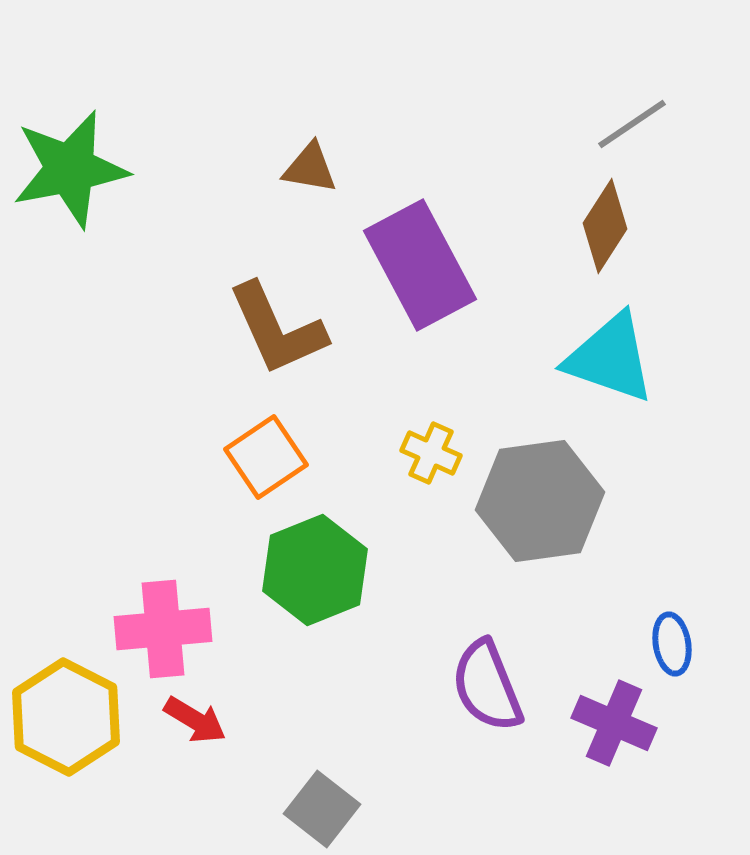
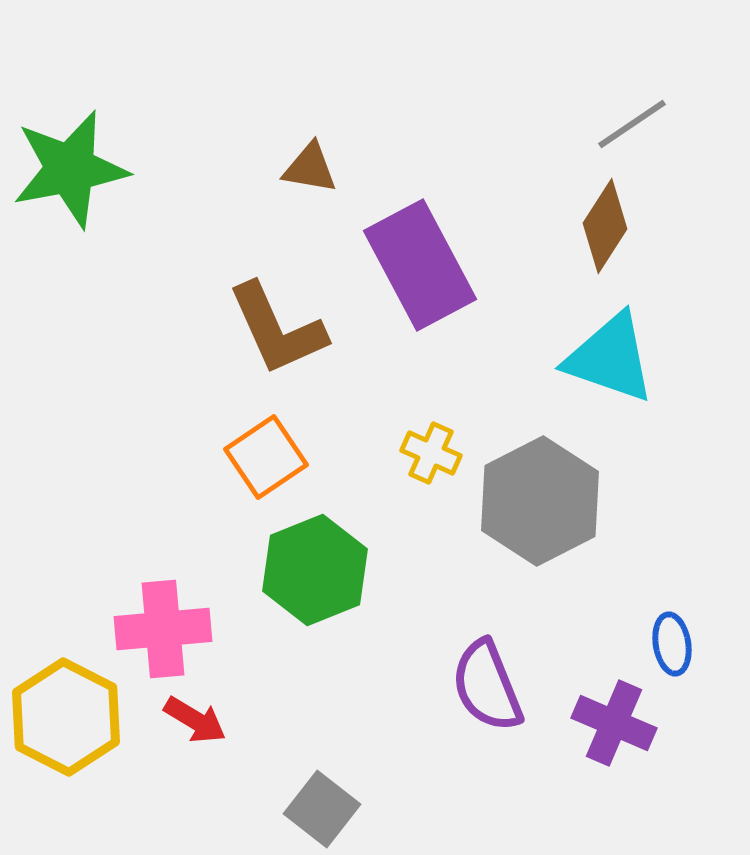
gray hexagon: rotated 19 degrees counterclockwise
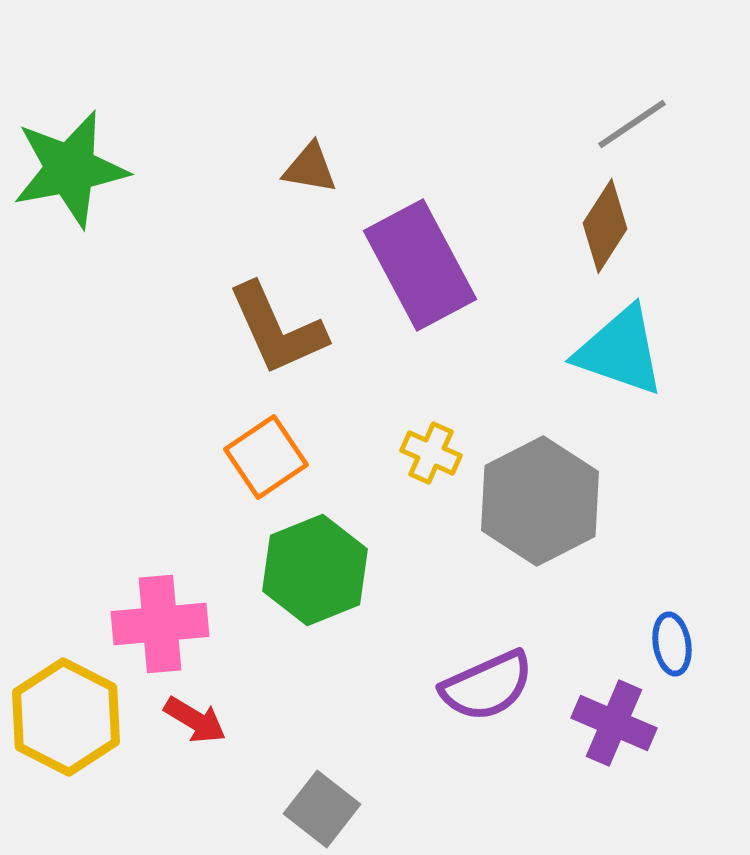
cyan triangle: moved 10 px right, 7 px up
pink cross: moved 3 px left, 5 px up
purple semicircle: rotated 92 degrees counterclockwise
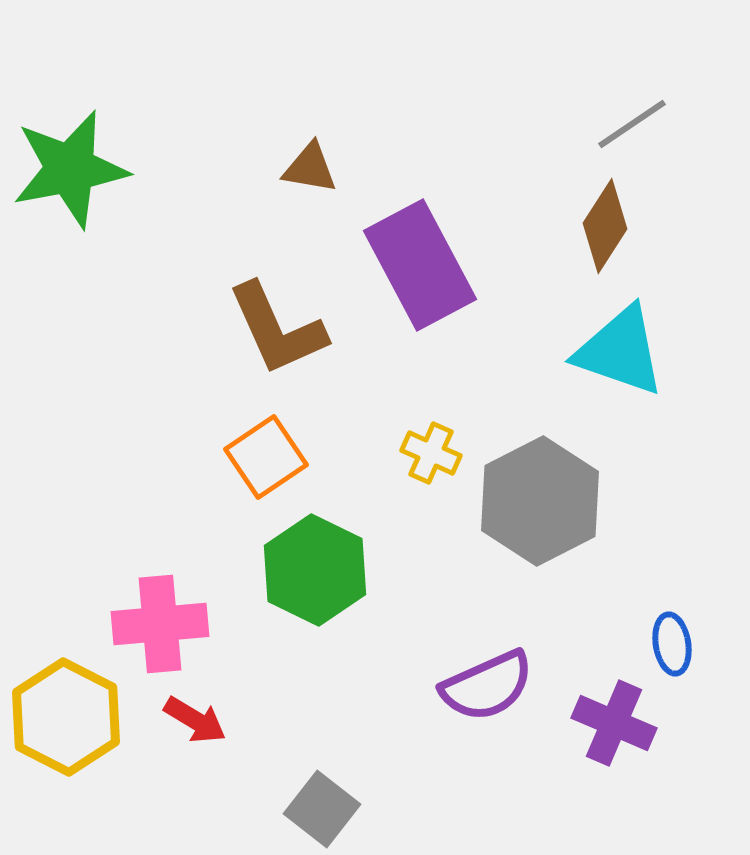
green hexagon: rotated 12 degrees counterclockwise
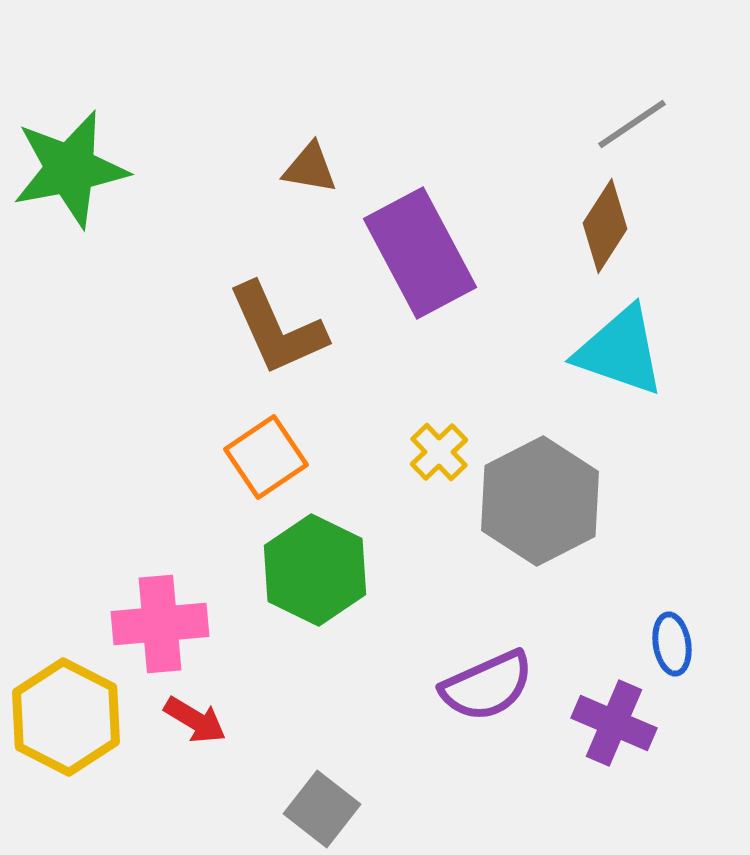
purple rectangle: moved 12 px up
yellow cross: moved 8 px right, 1 px up; rotated 22 degrees clockwise
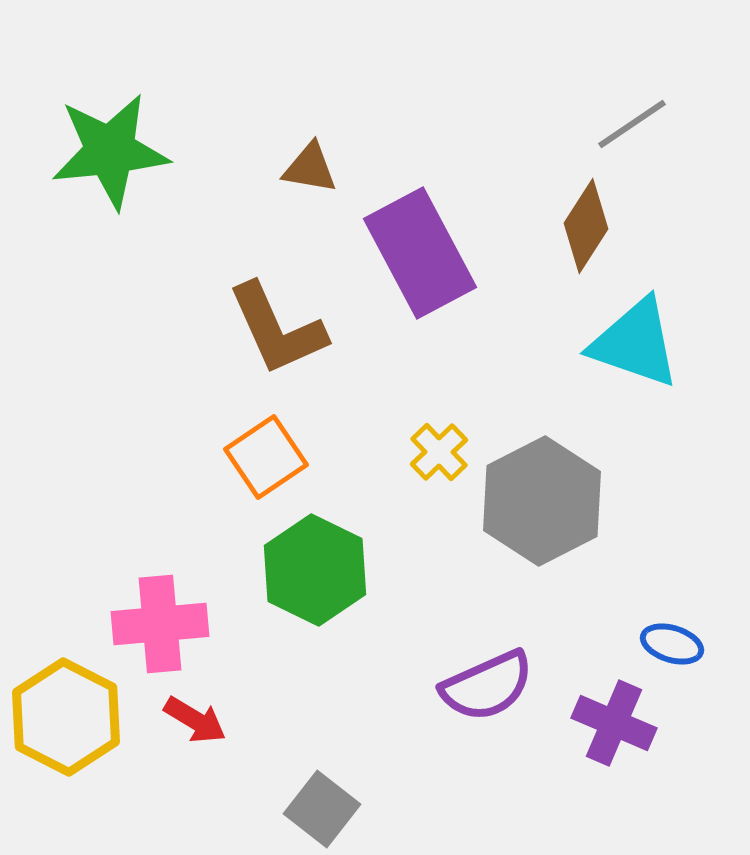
green star: moved 40 px right, 18 px up; rotated 5 degrees clockwise
brown diamond: moved 19 px left
cyan triangle: moved 15 px right, 8 px up
gray hexagon: moved 2 px right
blue ellipse: rotated 64 degrees counterclockwise
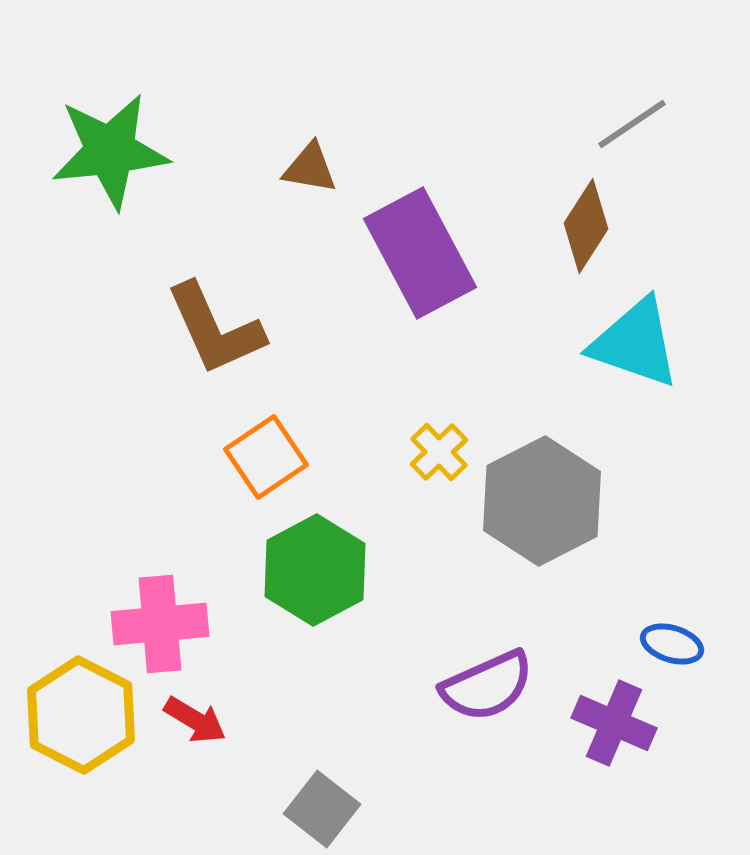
brown L-shape: moved 62 px left
green hexagon: rotated 6 degrees clockwise
yellow hexagon: moved 15 px right, 2 px up
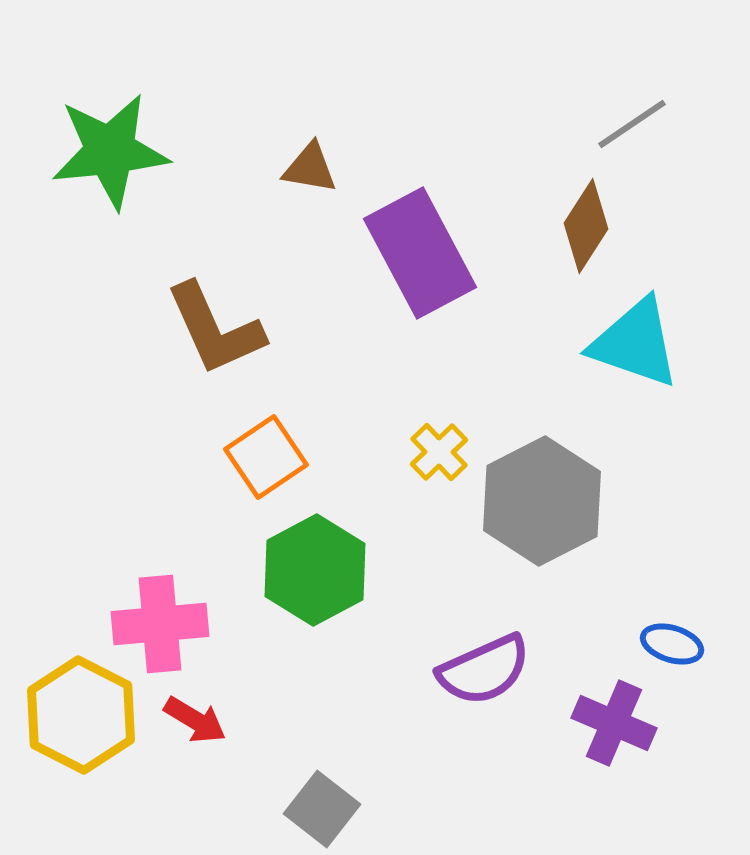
purple semicircle: moved 3 px left, 16 px up
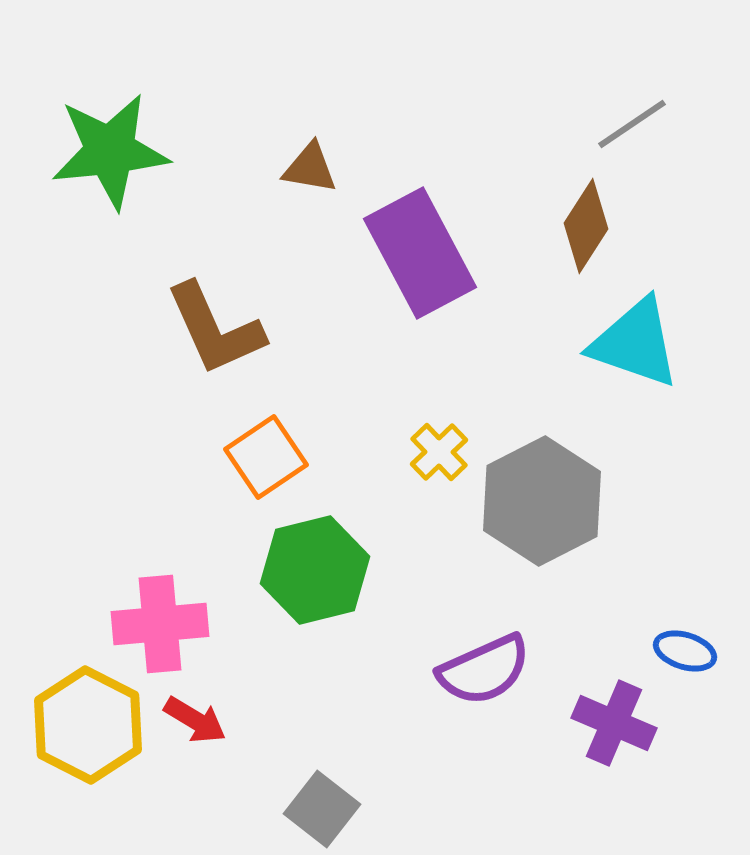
green hexagon: rotated 14 degrees clockwise
blue ellipse: moved 13 px right, 7 px down
yellow hexagon: moved 7 px right, 10 px down
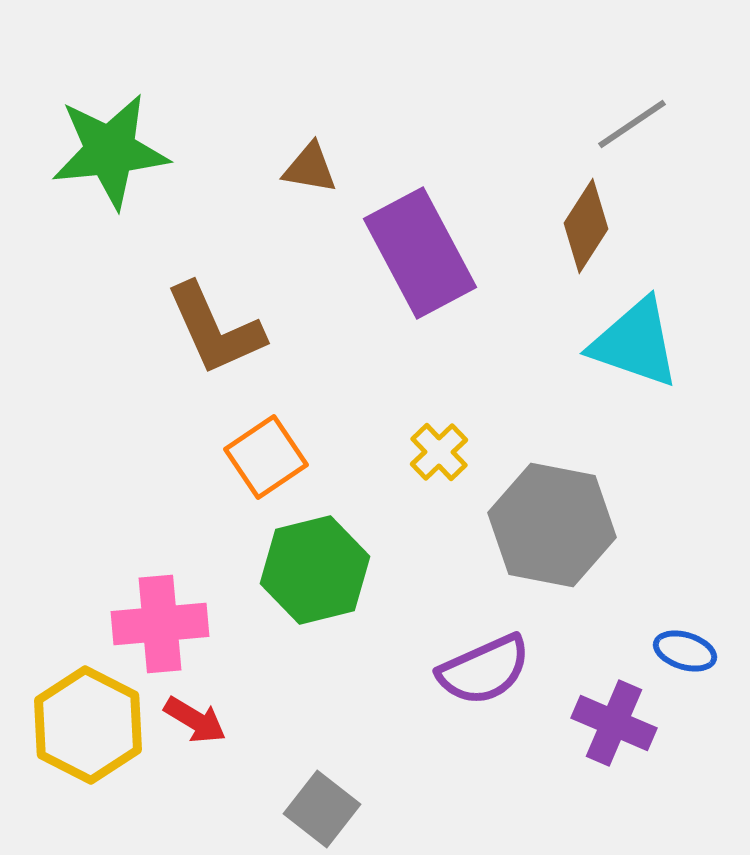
gray hexagon: moved 10 px right, 24 px down; rotated 22 degrees counterclockwise
